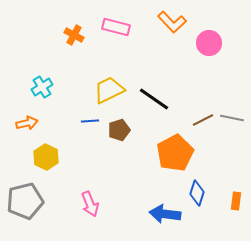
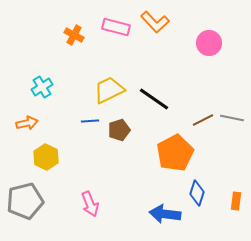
orange L-shape: moved 17 px left
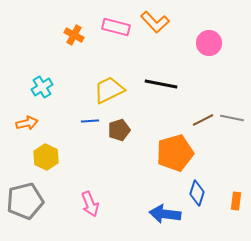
black line: moved 7 px right, 15 px up; rotated 24 degrees counterclockwise
orange pentagon: rotated 12 degrees clockwise
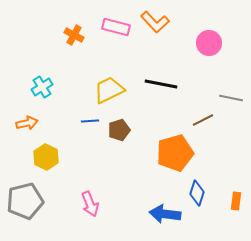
gray line: moved 1 px left, 20 px up
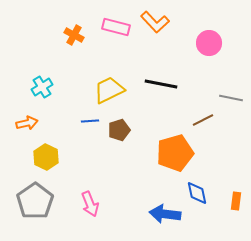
blue diamond: rotated 30 degrees counterclockwise
gray pentagon: moved 10 px right; rotated 21 degrees counterclockwise
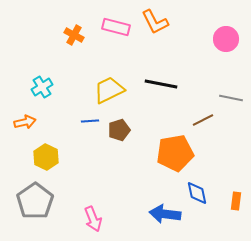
orange L-shape: rotated 16 degrees clockwise
pink circle: moved 17 px right, 4 px up
orange arrow: moved 2 px left, 1 px up
orange pentagon: rotated 6 degrees clockwise
pink arrow: moved 3 px right, 15 px down
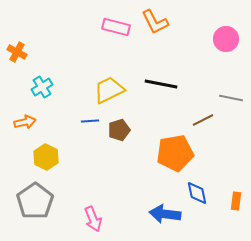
orange cross: moved 57 px left, 17 px down
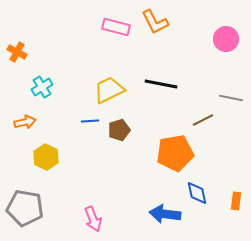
gray pentagon: moved 10 px left, 7 px down; rotated 27 degrees counterclockwise
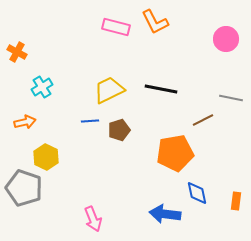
black line: moved 5 px down
gray pentagon: moved 1 px left, 20 px up; rotated 9 degrees clockwise
